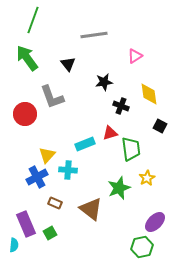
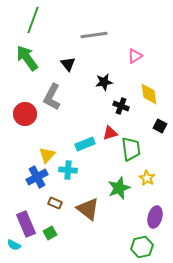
gray L-shape: rotated 48 degrees clockwise
yellow star: rotated 14 degrees counterclockwise
brown triangle: moved 3 px left
purple ellipse: moved 5 px up; rotated 30 degrees counterclockwise
cyan semicircle: rotated 112 degrees clockwise
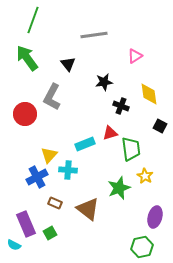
yellow triangle: moved 2 px right
yellow star: moved 2 px left, 2 px up
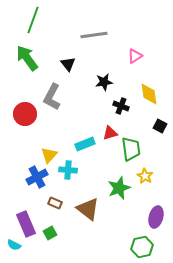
purple ellipse: moved 1 px right
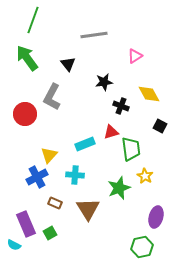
yellow diamond: rotated 20 degrees counterclockwise
red triangle: moved 1 px right, 1 px up
cyan cross: moved 7 px right, 5 px down
brown triangle: rotated 20 degrees clockwise
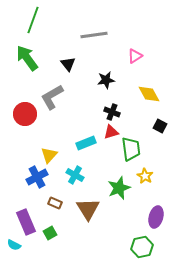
black star: moved 2 px right, 2 px up
gray L-shape: rotated 32 degrees clockwise
black cross: moved 9 px left, 6 px down
cyan rectangle: moved 1 px right, 1 px up
cyan cross: rotated 24 degrees clockwise
purple rectangle: moved 2 px up
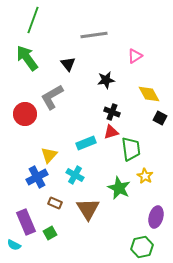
black square: moved 8 px up
green star: rotated 25 degrees counterclockwise
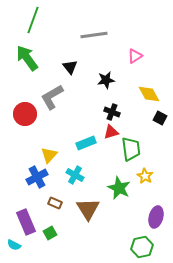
black triangle: moved 2 px right, 3 px down
